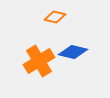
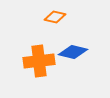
orange cross: rotated 24 degrees clockwise
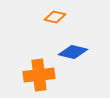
orange cross: moved 14 px down
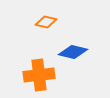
orange diamond: moved 9 px left, 5 px down
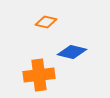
blue diamond: moved 1 px left
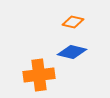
orange diamond: moved 27 px right
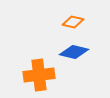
blue diamond: moved 2 px right
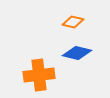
blue diamond: moved 3 px right, 1 px down
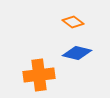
orange diamond: rotated 25 degrees clockwise
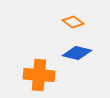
orange cross: rotated 12 degrees clockwise
